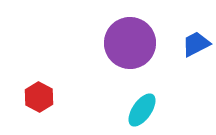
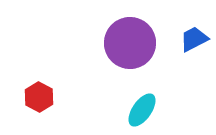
blue trapezoid: moved 2 px left, 5 px up
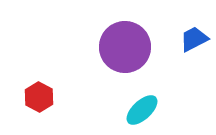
purple circle: moved 5 px left, 4 px down
cyan ellipse: rotated 12 degrees clockwise
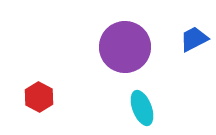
cyan ellipse: moved 2 px up; rotated 68 degrees counterclockwise
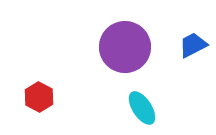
blue trapezoid: moved 1 px left, 6 px down
cyan ellipse: rotated 12 degrees counterclockwise
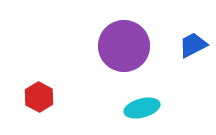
purple circle: moved 1 px left, 1 px up
cyan ellipse: rotated 72 degrees counterclockwise
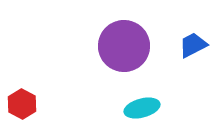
red hexagon: moved 17 px left, 7 px down
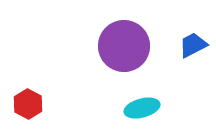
red hexagon: moved 6 px right
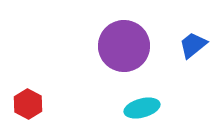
blue trapezoid: rotated 12 degrees counterclockwise
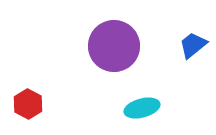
purple circle: moved 10 px left
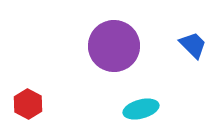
blue trapezoid: rotated 84 degrees clockwise
cyan ellipse: moved 1 px left, 1 px down
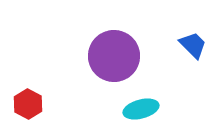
purple circle: moved 10 px down
